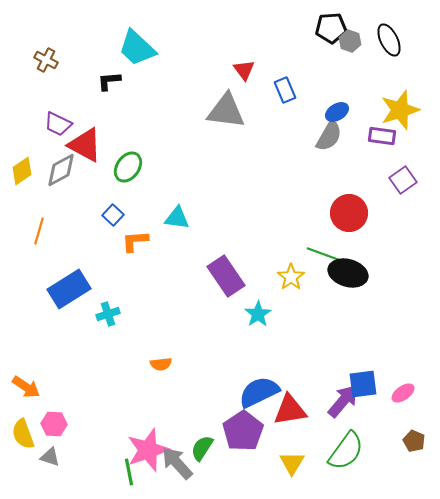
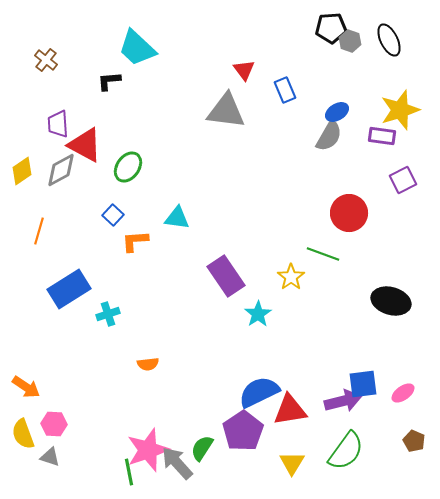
brown cross at (46, 60): rotated 10 degrees clockwise
purple trapezoid at (58, 124): rotated 60 degrees clockwise
purple square at (403, 180): rotated 8 degrees clockwise
black ellipse at (348, 273): moved 43 px right, 28 px down
orange semicircle at (161, 364): moved 13 px left
purple arrow at (343, 401): rotated 36 degrees clockwise
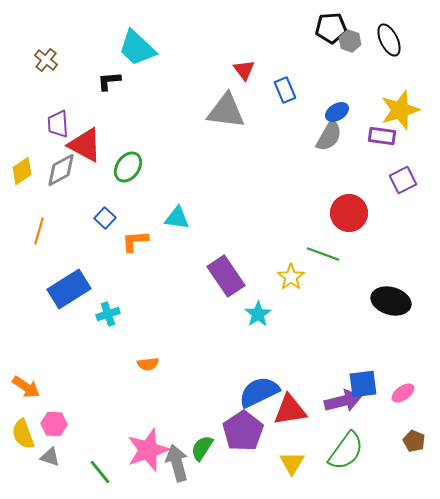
blue square at (113, 215): moved 8 px left, 3 px down
gray arrow at (177, 463): rotated 27 degrees clockwise
green line at (129, 472): moved 29 px left; rotated 28 degrees counterclockwise
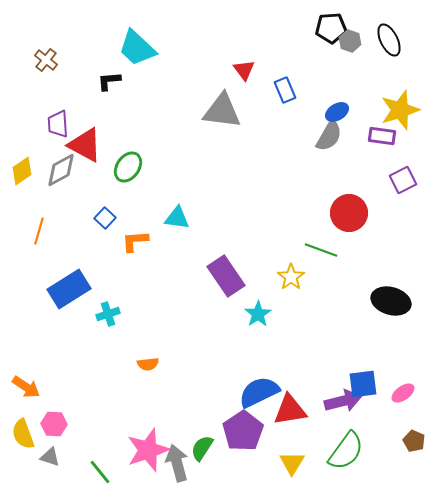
gray triangle at (226, 111): moved 4 px left
green line at (323, 254): moved 2 px left, 4 px up
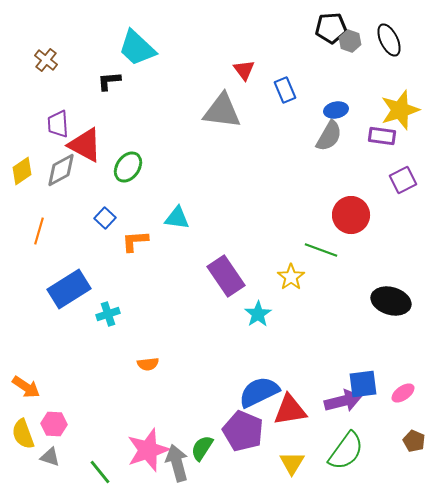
blue ellipse at (337, 112): moved 1 px left, 2 px up; rotated 20 degrees clockwise
red circle at (349, 213): moved 2 px right, 2 px down
purple pentagon at (243, 431): rotated 15 degrees counterclockwise
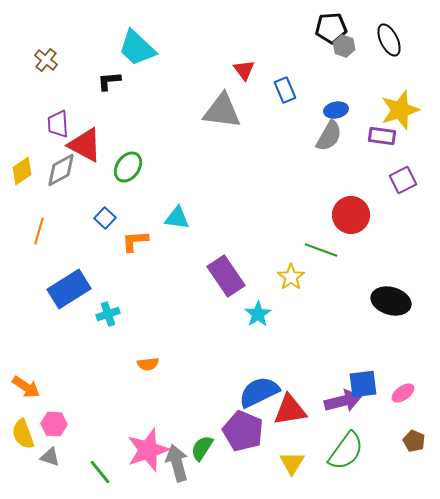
gray hexagon at (350, 41): moved 6 px left, 5 px down
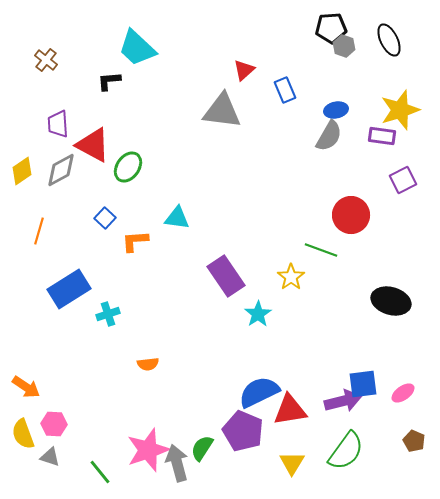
red triangle at (244, 70): rotated 25 degrees clockwise
red triangle at (85, 145): moved 8 px right
